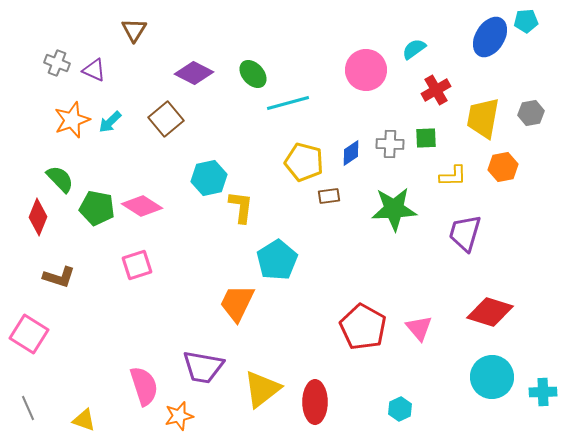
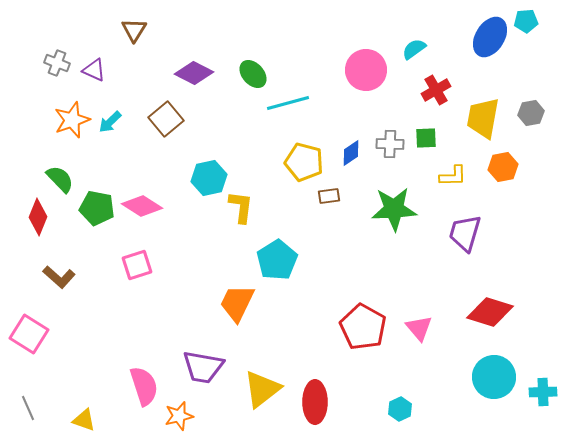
brown L-shape at (59, 277): rotated 24 degrees clockwise
cyan circle at (492, 377): moved 2 px right
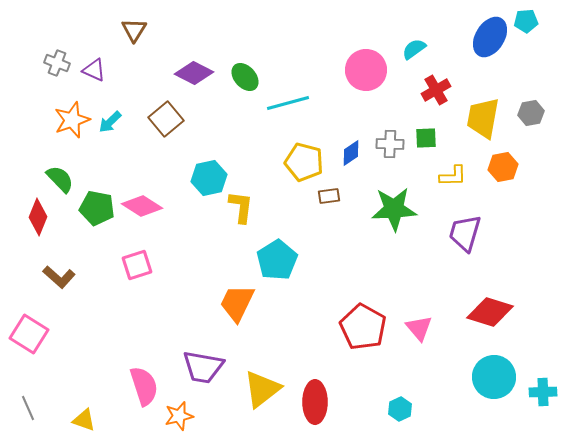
green ellipse at (253, 74): moved 8 px left, 3 px down
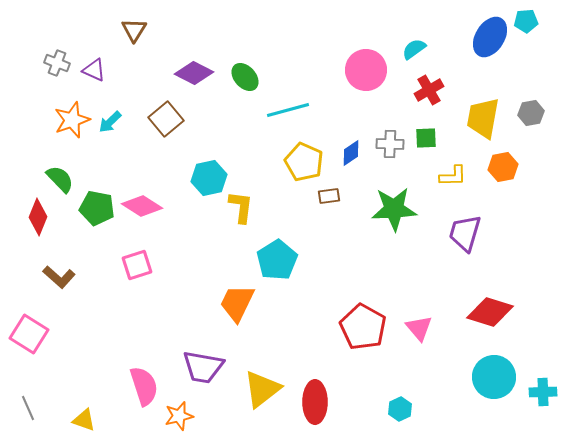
red cross at (436, 90): moved 7 px left
cyan line at (288, 103): moved 7 px down
yellow pentagon at (304, 162): rotated 9 degrees clockwise
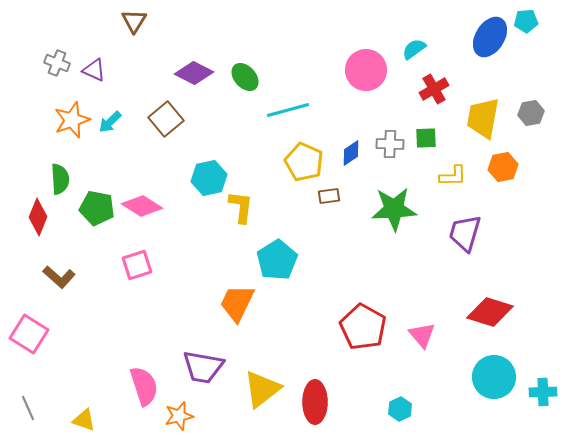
brown triangle at (134, 30): moved 9 px up
red cross at (429, 90): moved 5 px right, 1 px up
green semicircle at (60, 179): rotated 40 degrees clockwise
pink triangle at (419, 328): moved 3 px right, 7 px down
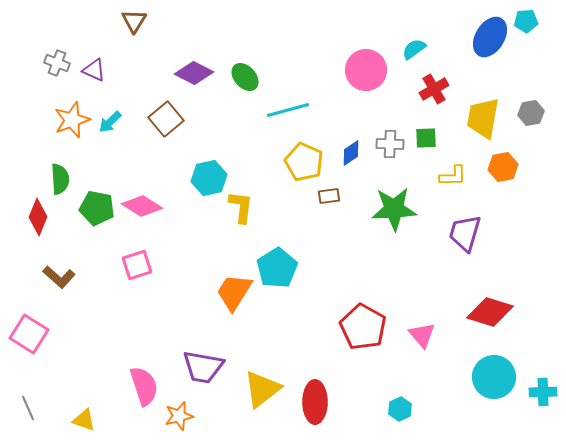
cyan pentagon at (277, 260): moved 8 px down
orange trapezoid at (237, 303): moved 3 px left, 11 px up; rotated 6 degrees clockwise
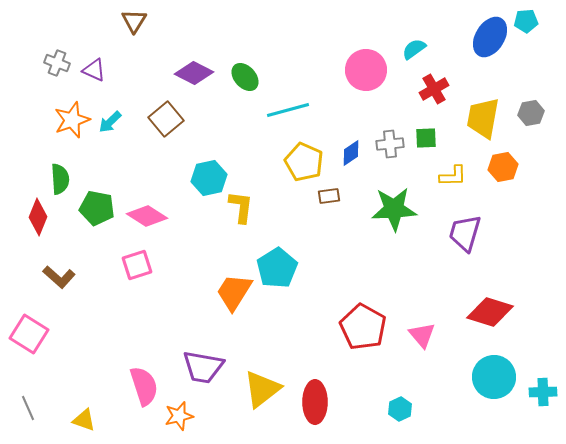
gray cross at (390, 144): rotated 8 degrees counterclockwise
pink diamond at (142, 206): moved 5 px right, 10 px down
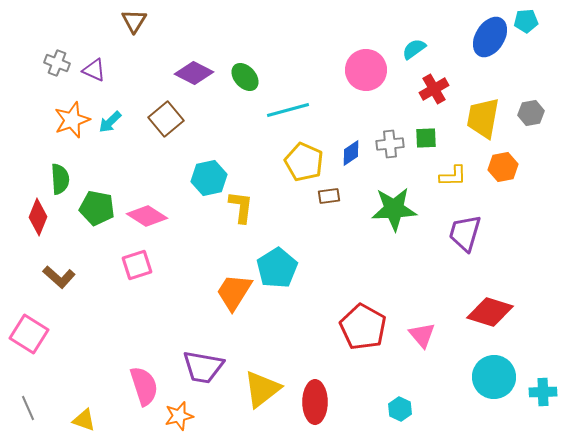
cyan hexagon at (400, 409): rotated 10 degrees counterclockwise
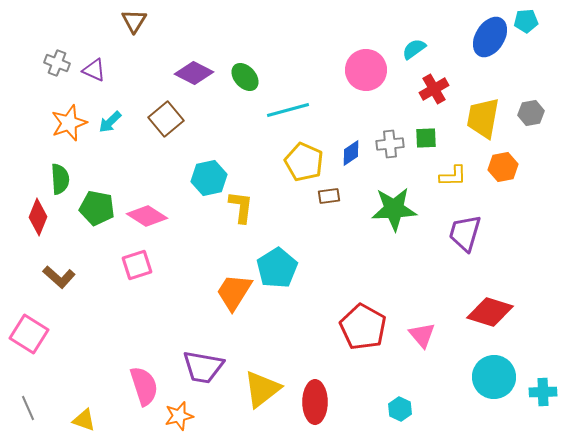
orange star at (72, 120): moved 3 px left, 3 px down
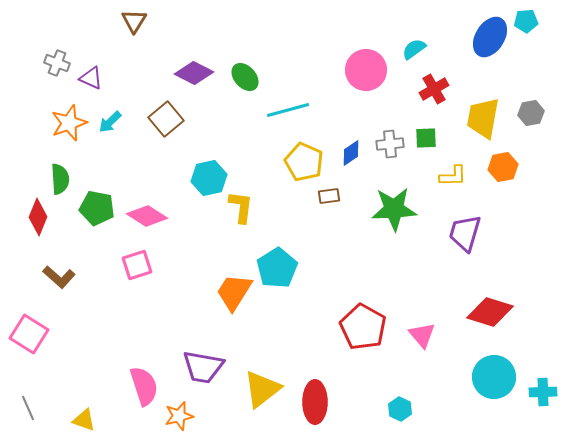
purple triangle at (94, 70): moved 3 px left, 8 px down
